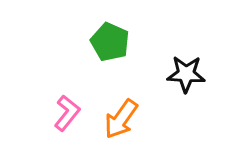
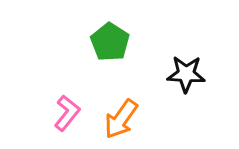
green pentagon: rotated 9 degrees clockwise
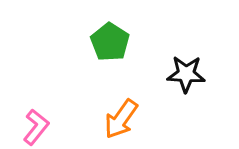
pink L-shape: moved 31 px left, 14 px down
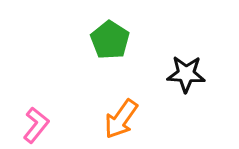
green pentagon: moved 2 px up
pink L-shape: moved 2 px up
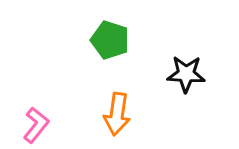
green pentagon: rotated 15 degrees counterclockwise
orange arrow: moved 4 px left, 5 px up; rotated 27 degrees counterclockwise
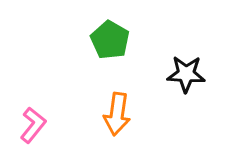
green pentagon: rotated 12 degrees clockwise
pink L-shape: moved 3 px left
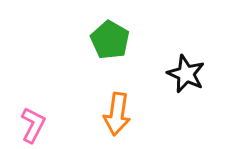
black star: rotated 21 degrees clockwise
pink L-shape: rotated 12 degrees counterclockwise
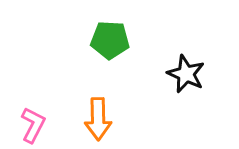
green pentagon: rotated 27 degrees counterclockwise
orange arrow: moved 19 px left, 5 px down; rotated 9 degrees counterclockwise
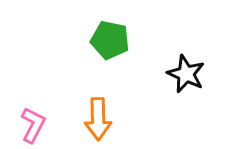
green pentagon: rotated 9 degrees clockwise
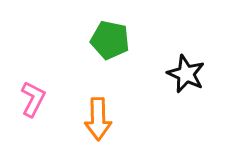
pink L-shape: moved 26 px up
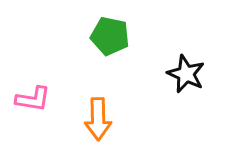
green pentagon: moved 4 px up
pink L-shape: rotated 72 degrees clockwise
